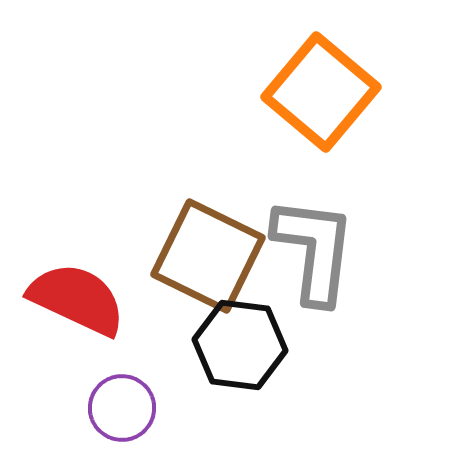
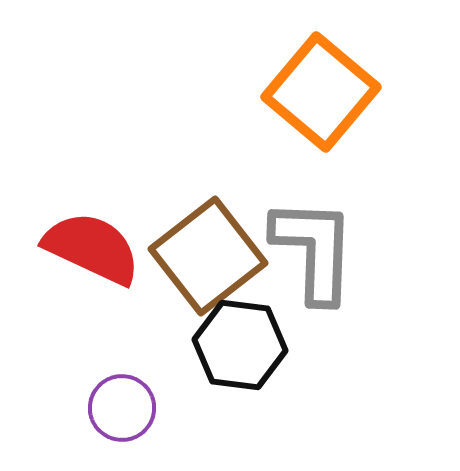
gray L-shape: rotated 5 degrees counterclockwise
brown square: rotated 26 degrees clockwise
red semicircle: moved 15 px right, 51 px up
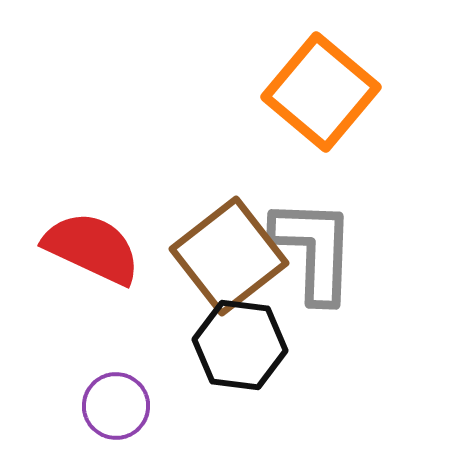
brown square: moved 21 px right
purple circle: moved 6 px left, 2 px up
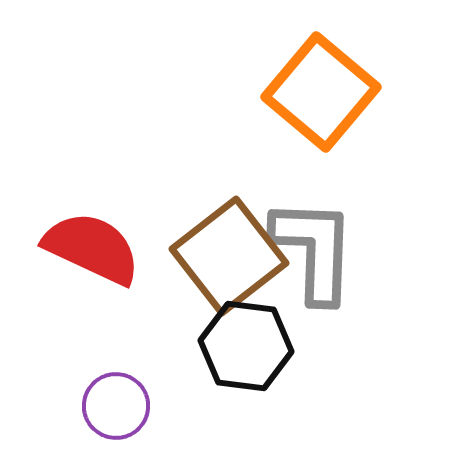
black hexagon: moved 6 px right, 1 px down
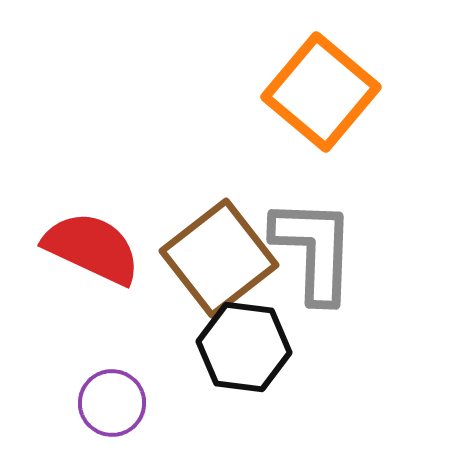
brown square: moved 10 px left, 2 px down
black hexagon: moved 2 px left, 1 px down
purple circle: moved 4 px left, 3 px up
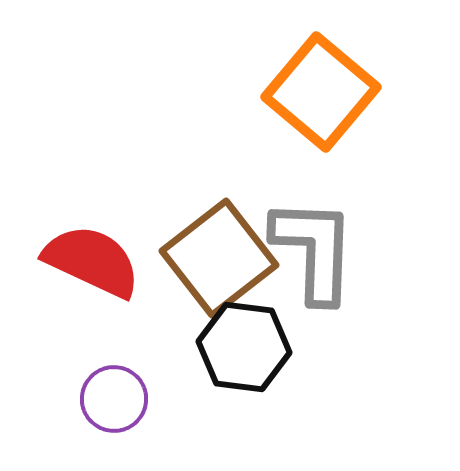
red semicircle: moved 13 px down
purple circle: moved 2 px right, 4 px up
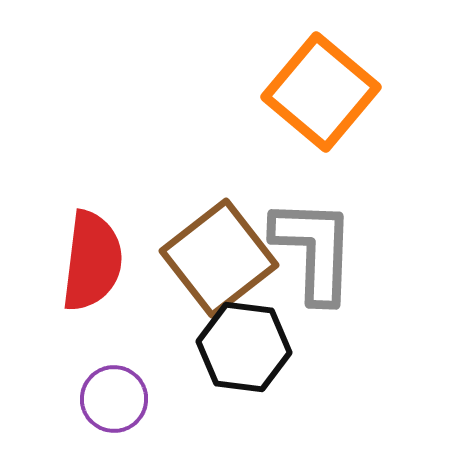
red semicircle: rotated 72 degrees clockwise
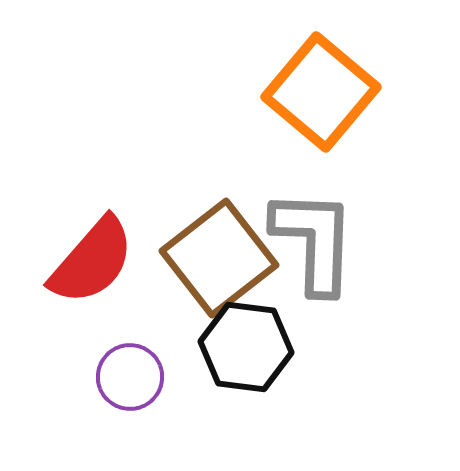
gray L-shape: moved 9 px up
red semicircle: rotated 34 degrees clockwise
black hexagon: moved 2 px right
purple circle: moved 16 px right, 22 px up
